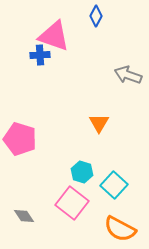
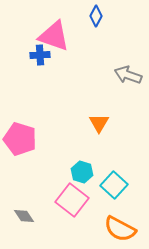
pink square: moved 3 px up
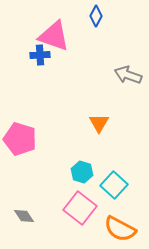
pink square: moved 8 px right, 8 px down
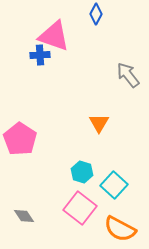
blue diamond: moved 2 px up
gray arrow: rotated 32 degrees clockwise
pink pentagon: rotated 16 degrees clockwise
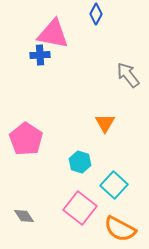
pink triangle: moved 1 px left, 2 px up; rotated 8 degrees counterclockwise
orange triangle: moved 6 px right
pink pentagon: moved 6 px right
cyan hexagon: moved 2 px left, 10 px up
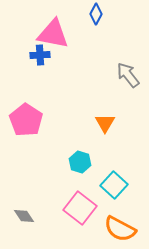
pink pentagon: moved 19 px up
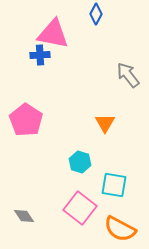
cyan square: rotated 32 degrees counterclockwise
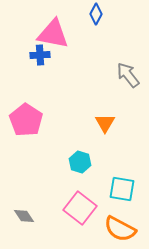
cyan square: moved 8 px right, 4 px down
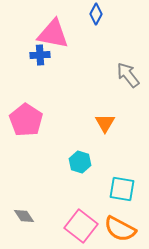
pink square: moved 1 px right, 18 px down
